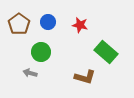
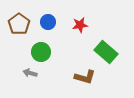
red star: rotated 21 degrees counterclockwise
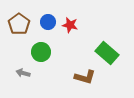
red star: moved 10 px left; rotated 21 degrees clockwise
green rectangle: moved 1 px right, 1 px down
gray arrow: moved 7 px left
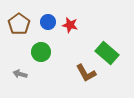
gray arrow: moved 3 px left, 1 px down
brown L-shape: moved 1 px right, 4 px up; rotated 45 degrees clockwise
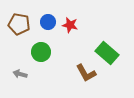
brown pentagon: rotated 25 degrees counterclockwise
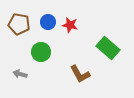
green rectangle: moved 1 px right, 5 px up
brown L-shape: moved 6 px left, 1 px down
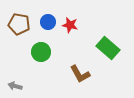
gray arrow: moved 5 px left, 12 px down
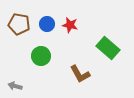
blue circle: moved 1 px left, 2 px down
green circle: moved 4 px down
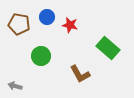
blue circle: moved 7 px up
